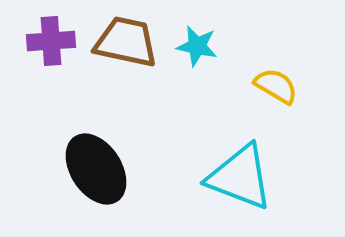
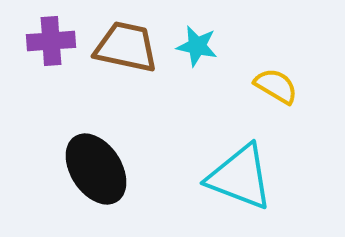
brown trapezoid: moved 5 px down
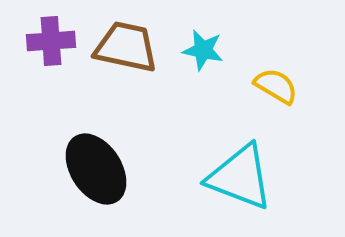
cyan star: moved 6 px right, 4 px down
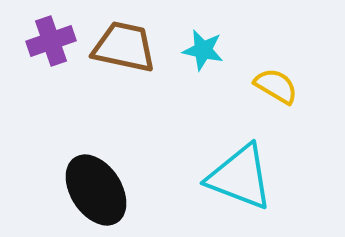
purple cross: rotated 15 degrees counterclockwise
brown trapezoid: moved 2 px left
black ellipse: moved 21 px down
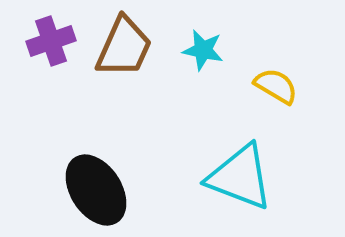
brown trapezoid: rotated 102 degrees clockwise
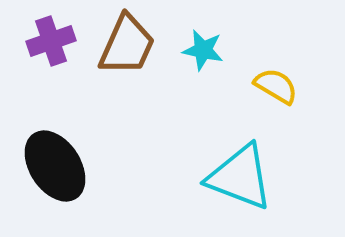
brown trapezoid: moved 3 px right, 2 px up
black ellipse: moved 41 px left, 24 px up
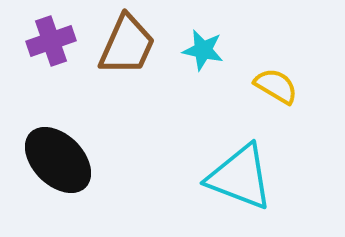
black ellipse: moved 3 px right, 6 px up; rotated 12 degrees counterclockwise
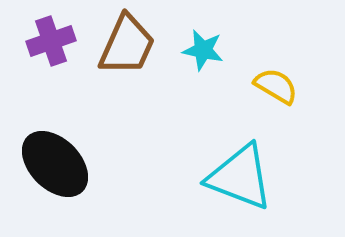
black ellipse: moved 3 px left, 4 px down
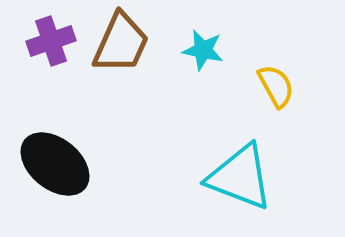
brown trapezoid: moved 6 px left, 2 px up
yellow semicircle: rotated 30 degrees clockwise
black ellipse: rotated 6 degrees counterclockwise
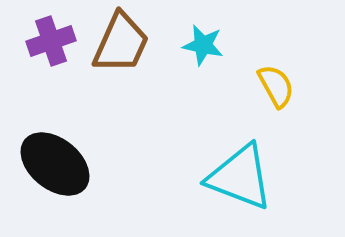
cyan star: moved 5 px up
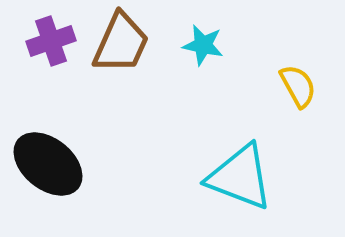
yellow semicircle: moved 22 px right
black ellipse: moved 7 px left
